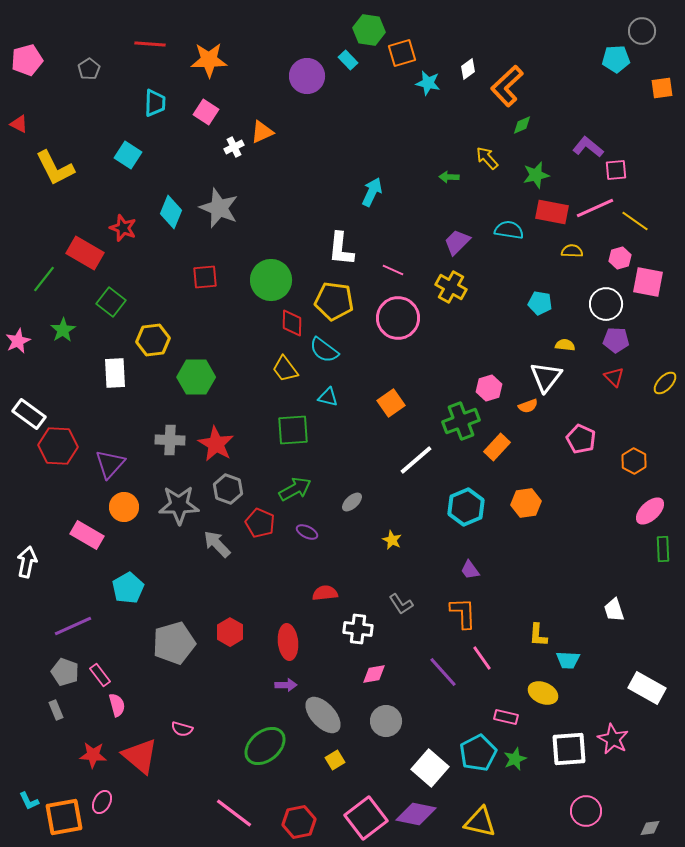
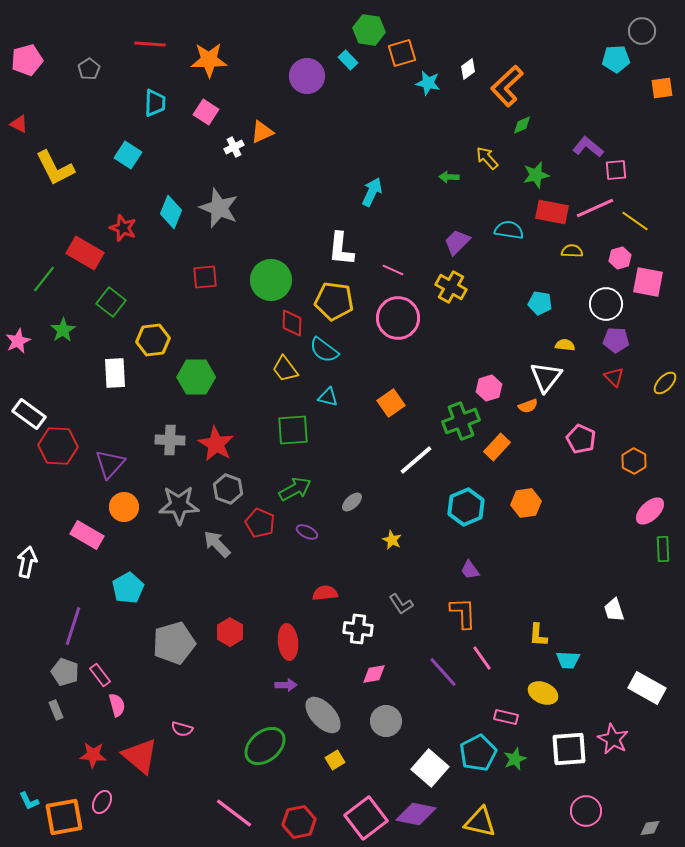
purple line at (73, 626): rotated 48 degrees counterclockwise
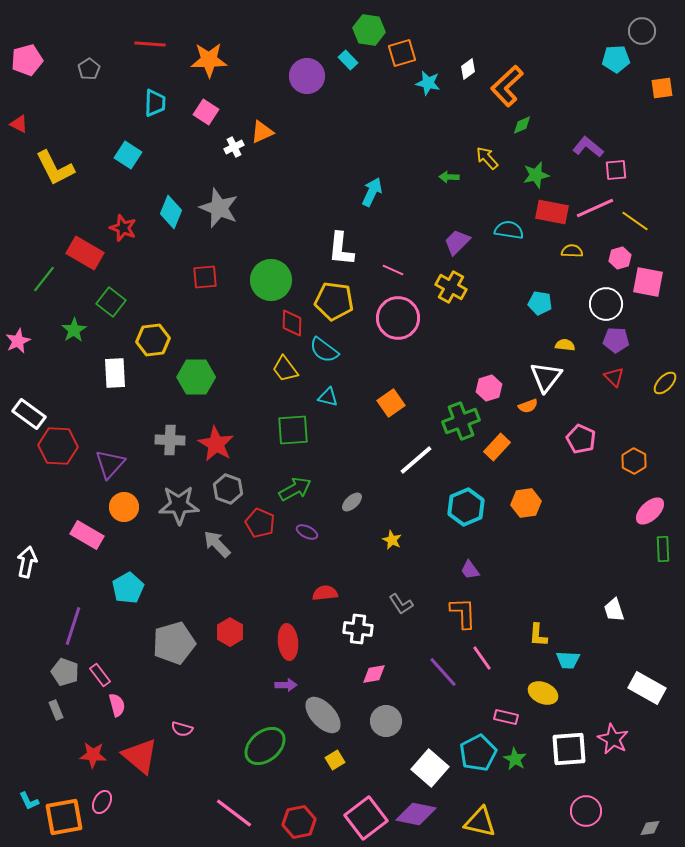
green star at (63, 330): moved 11 px right
green star at (515, 759): rotated 20 degrees counterclockwise
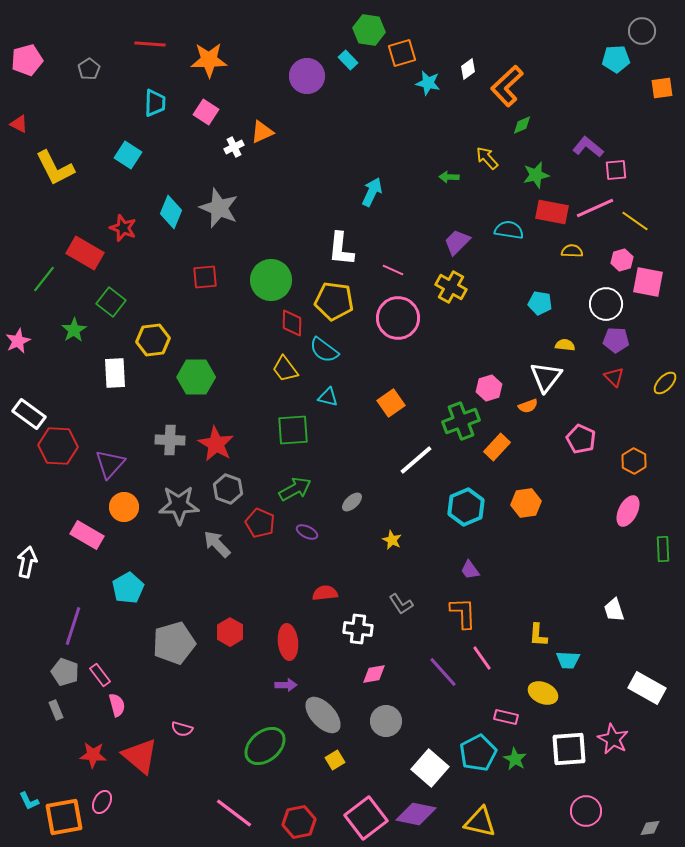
pink hexagon at (620, 258): moved 2 px right, 2 px down
pink ellipse at (650, 511): moved 22 px left; rotated 20 degrees counterclockwise
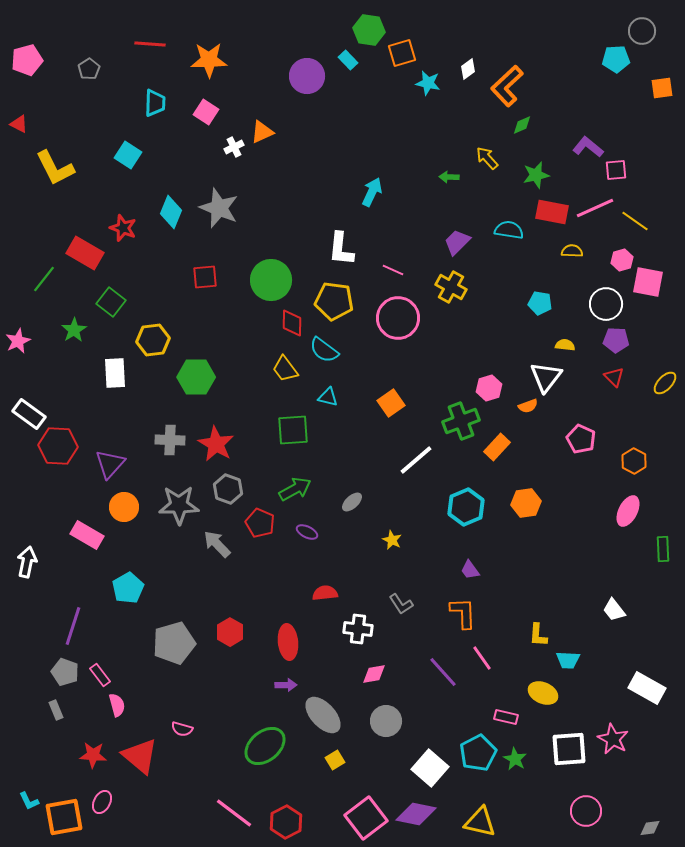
white trapezoid at (614, 610): rotated 20 degrees counterclockwise
red hexagon at (299, 822): moved 13 px left; rotated 16 degrees counterclockwise
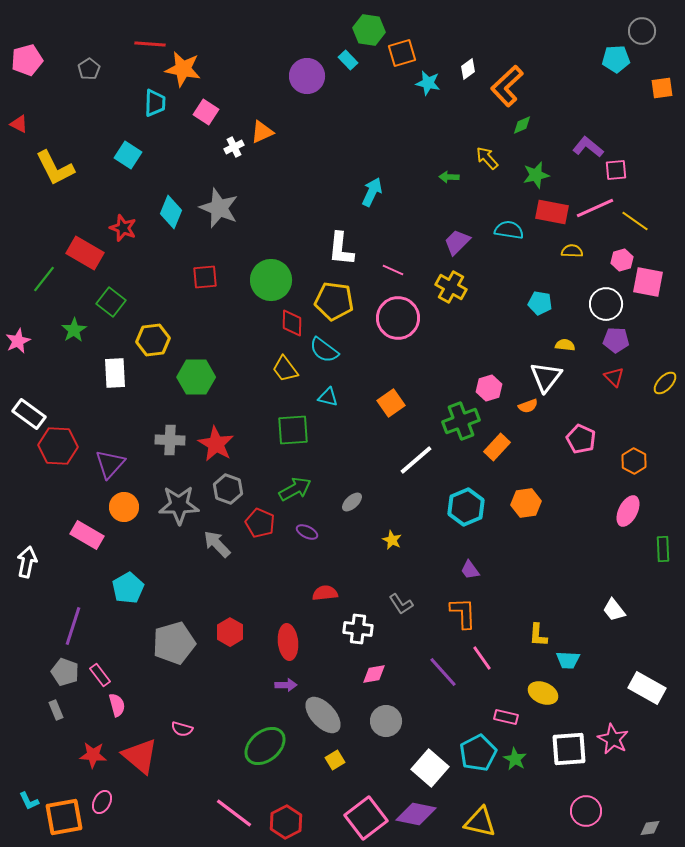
orange star at (209, 60): moved 26 px left, 9 px down; rotated 12 degrees clockwise
